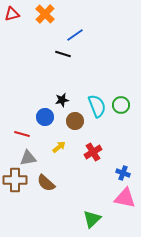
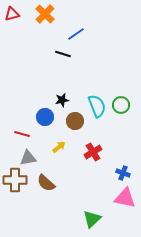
blue line: moved 1 px right, 1 px up
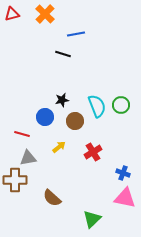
blue line: rotated 24 degrees clockwise
brown semicircle: moved 6 px right, 15 px down
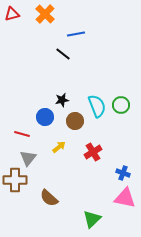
black line: rotated 21 degrees clockwise
gray triangle: rotated 42 degrees counterclockwise
brown semicircle: moved 3 px left
